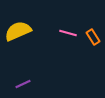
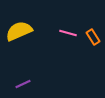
yellow semicircle: moved 1 px right
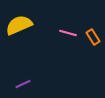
yellow semicircle: moved 6 px up
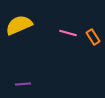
purple line: rotated 21 degrees clockwise
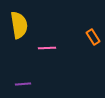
yellow semicircle: rotated 104 degrees clockwise
pink line: moved 21 px left, 15 px down; rotated 18 degrees counterclockwise
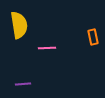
orange rectangle: rotated 21 degrees clockwise
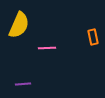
yellow semicircle: rotated 32 degrees clockwise
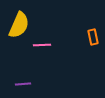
pink line: moved 5 px left, 3 px up
